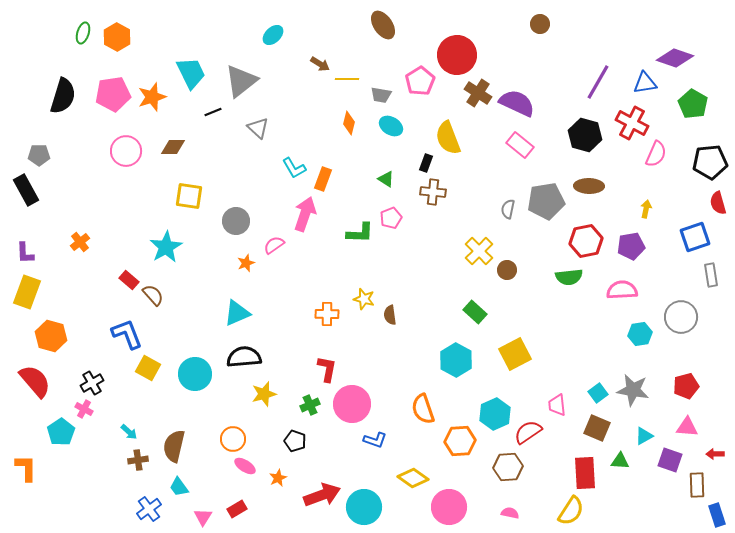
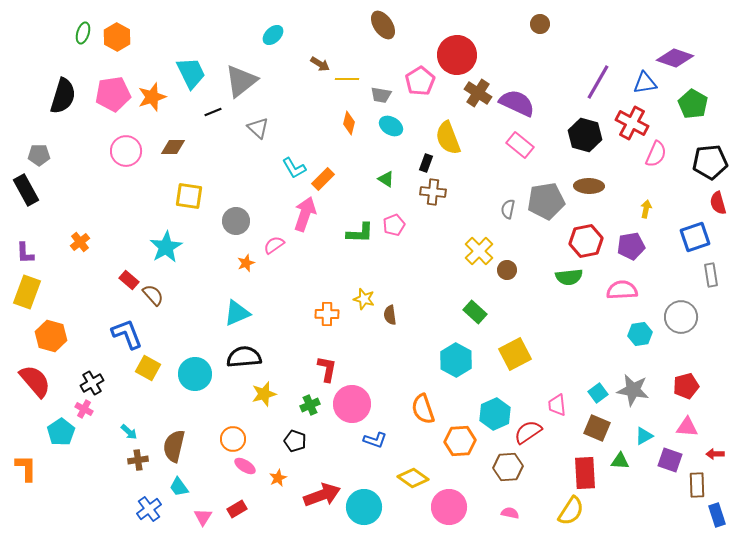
orange rectangle at (323, 179): rotated 25 degrees clockwise
pink pentagon at (391, 218): moved 3 px right, 7 px down
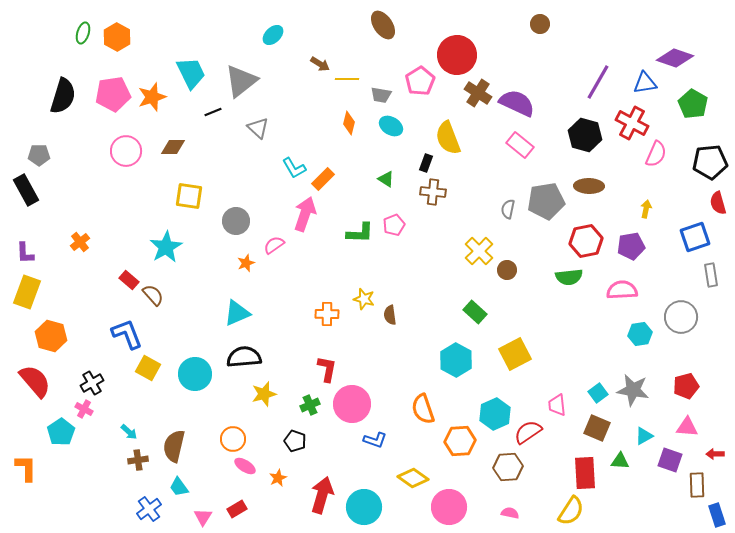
red arrow at (322, 495): rotated 54 degrees counterclockwise
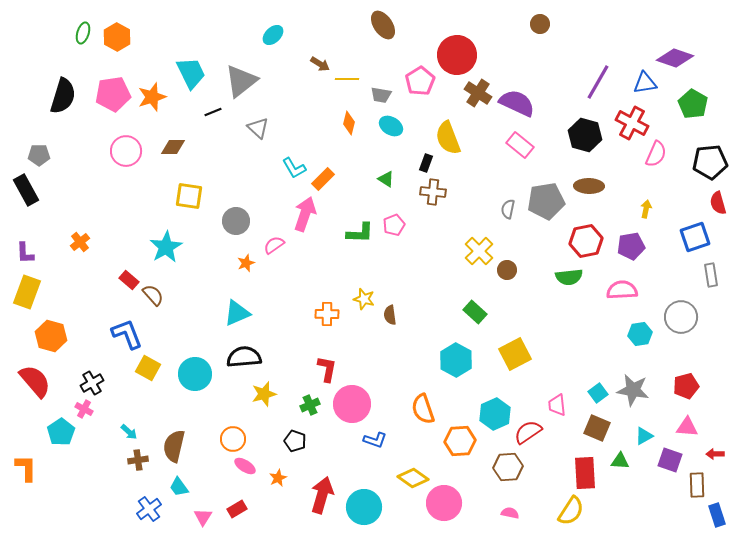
pink circle at (449, 507): moved 5 px left, 4 px up
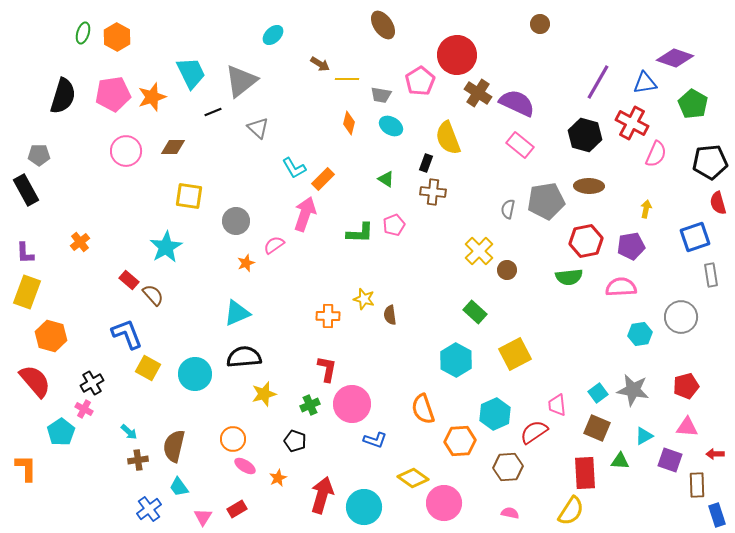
pink semicircle at (622, 290): moved 1 px left, 3 px up
orange cross at (327, 314): moved 1 px right, 2 px down
red semicircle at (528, 432): moved 6 px right
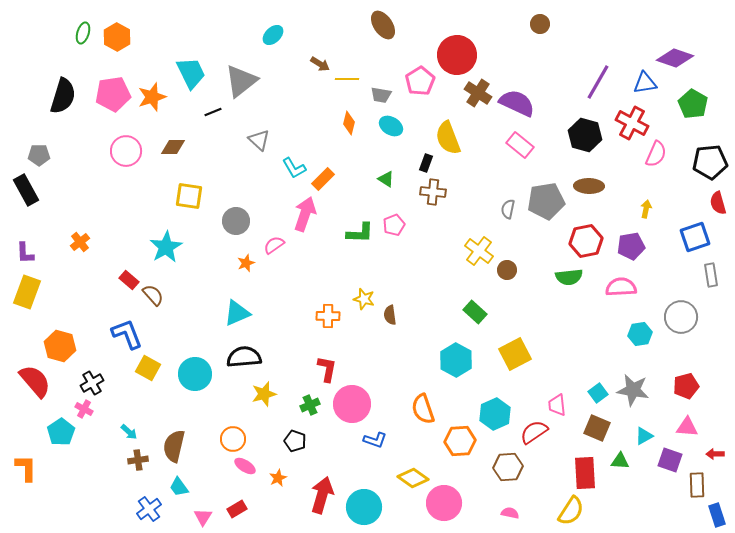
gray triangle at (258, 128): moved 1 px right, 12 px down
yellow cross at (479, 251): rotated 8 degrees counterclockwise
orange hexagon at (51, 336): moved 9 px right, 10 px down
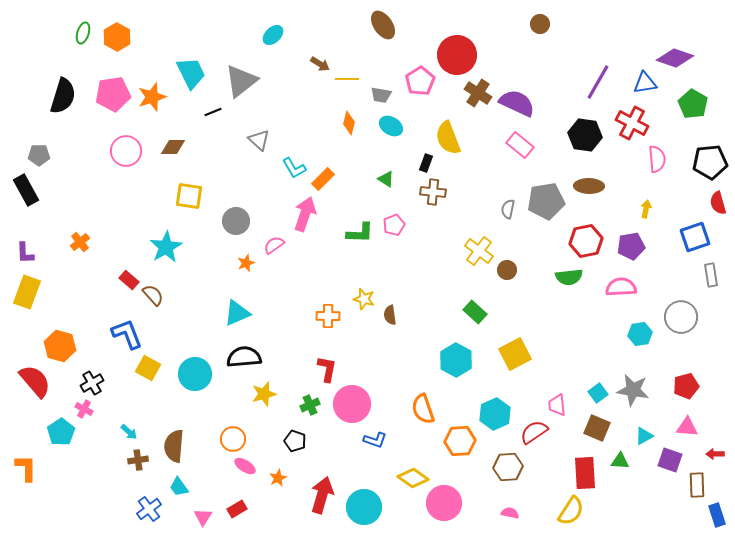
black hexagon at (585, 135): rotated 8 degrees counterclockwise
pink semicircle at (656, 154): moved 1 px right, 5 px down; rotated 28 degrees counterclockwise
brown semicircle at (174, 446): rotated 8 degrees counterclockwise
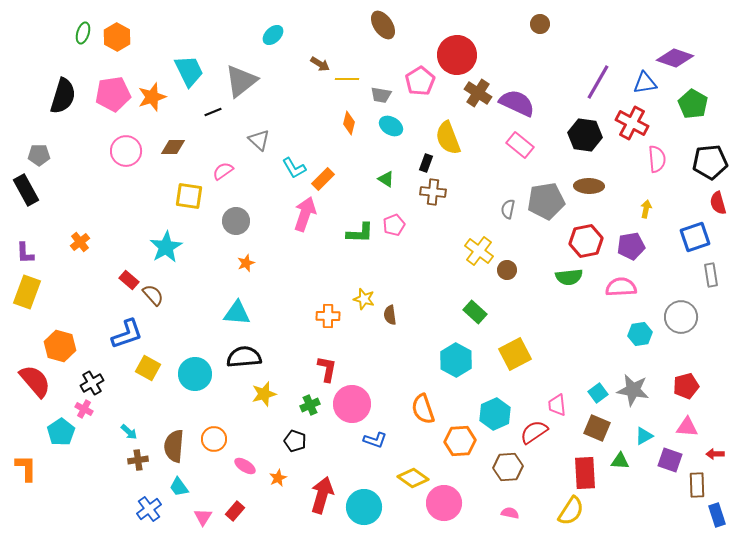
cyan trapezoid at (191, 73): moved 2 px left, 2 px up
pink semicircle at (274, 245): moved 51 px left, 74 px up
cyan triangle at (237, 313): rotated 28 degrees clockwise
blue L-shape at (127, 334): rotated 92 degrees clockwise
orange circle at (233, 439): moved 19 px left
red rectangle at (237, 509): moved 2 px left, 2 px down; rotated 18 degrees counterclockwise
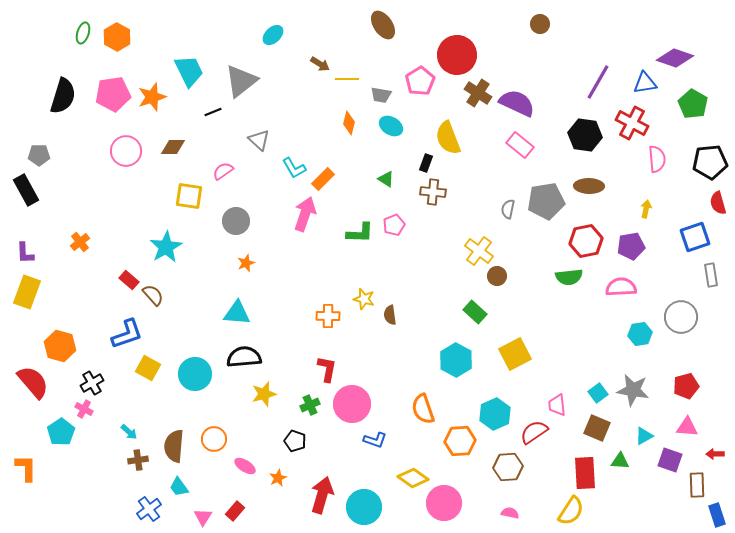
brown circle at (507, 270): moved 10 px left, 6 px down
red semicircle at (35, 381): moved 2 px left, 1 px down
